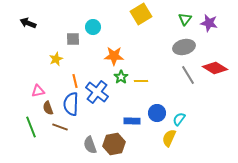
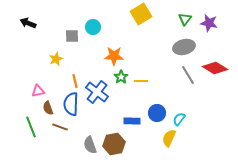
gray square: moved 1 px left, 3 px up
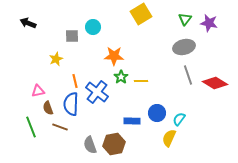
red diamond: moved 15 px down
gray line: rotated 12 degrees clockwise
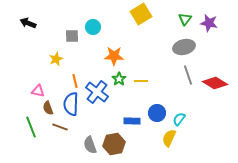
green star: moved 2 px left, 2 px down
pink triangle: rotated 24 degrees clockwise
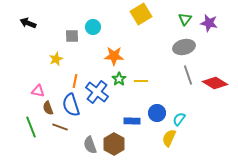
orange line: rotated 24 degrees clockwise
blue semicircle: moved 1 px down; rotated 20 degrees counterclockwise
brown hexagon: rotated 20 degrees counterclockwise
